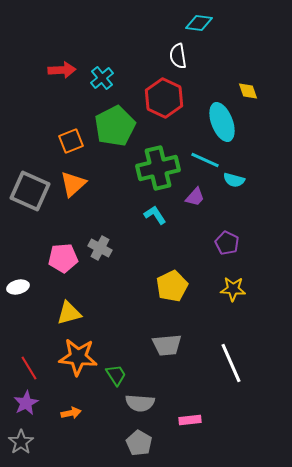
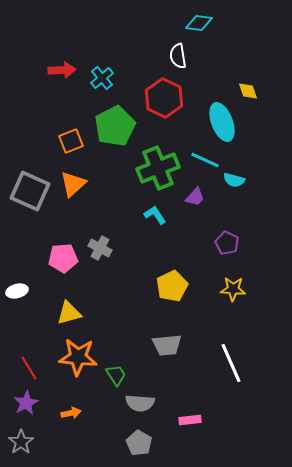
green cross: rotated 9 degrees counterclockwise
white ellipse: moved 1 px left, 4 px down
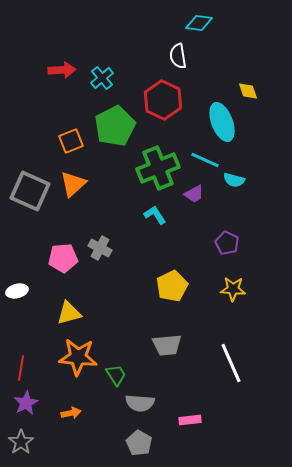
red hexagon: moved 1 px left, 2 px down
purple trapezoid: moved 1 px left, 3 px up; rotated 20 degrees clockwise
red line: moved 8 px left; rotated 40 degrees clockwise
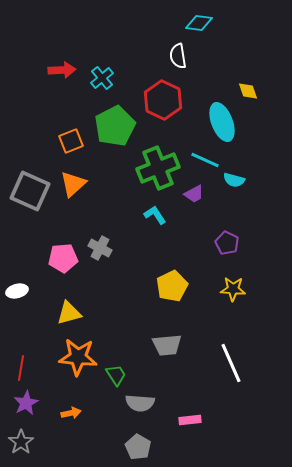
gray pentagon: moved 1 px left, 4 px down
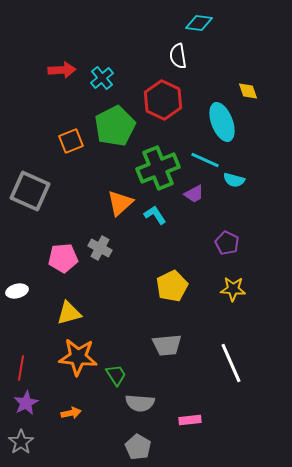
orange triangle: moved 47 px right, 19 px down
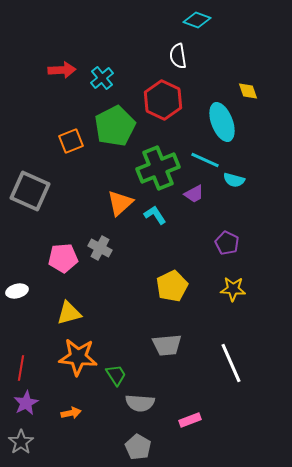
cyan diamond: moved 2 px left, 3 px up; rotated 12 degrees clockwise
pink rectangle: rotated 15 degrees counterclockwise
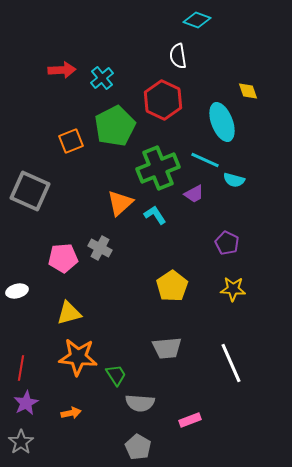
yellow pentagon: rotated 8 degrees counterclockwise
gray trapezoid: moved 3 px down
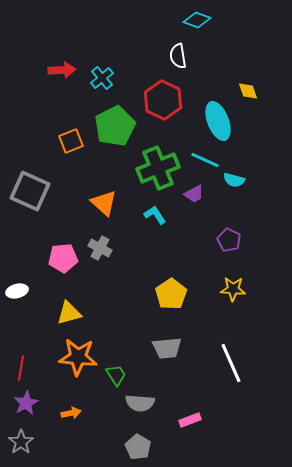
cyan ellipse: moved 4 px left, 1 px up
orange triangle: moved 16 px left; rotated 36 degrees counterclockwise
purple pentagon: moved 2 px right, 3 px up
yellow pentagon: moved 1 px left, 8 px down
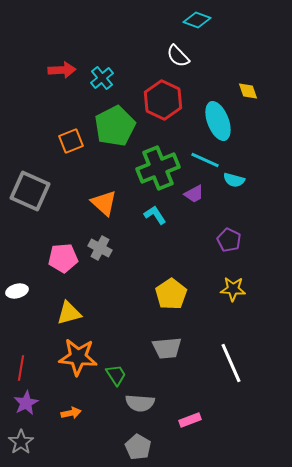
white semicircle: rotated 35 degrees counterclockwise
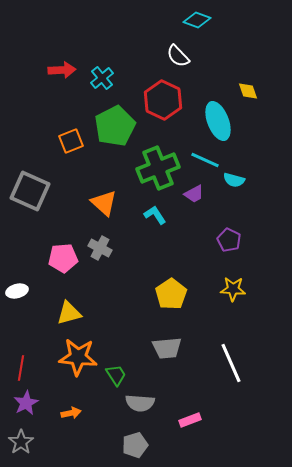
gray pentagon: moved 3 px left, 2 px up; rotated 25 degrees clockwise
